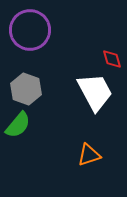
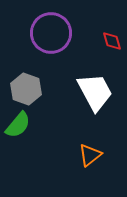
purple circle: moved 21 px right, 3 px down
red diamond: moved 18 px up
orange triangle: moved 1 px right; rotated 20 degrees counterclockwise
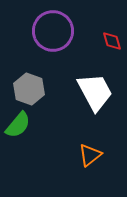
purple circle: moved 2 px right, 2 px up
gray hexagon: moved 3 px right
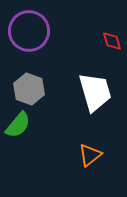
purple circle: moved 24 px left
white trapezoid: rotated 12 degrees clockwise
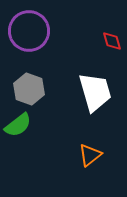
green semicircle: rotated 12 degrees clockwise
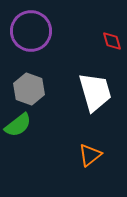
purple circle: moved 2 px right
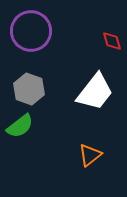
white trapezoid: rotated 54 degrees clockwise
green semicircle: moved 2 px right, 1 px down
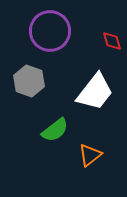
purple circle: moved 19 px right
gray hexagon: moved 8 px up
green semicircle: moved 35 px right, 4 px down
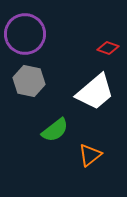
purple circle: moved 25 px left, 3 px down
red diamond: moved 4 px left, 7 px down; rotated 55 degrees counterclockwise
gray hexagon: rotated 8 degrees counterclockwise
white trapezoid: rotated 12 degrees clockwise
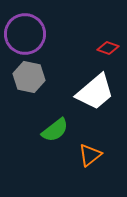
gray hexagon: moved 4 px up
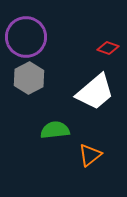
purple circle: moved 1 px right, 3 px down
gray hexagon: moved 1 px down; rotated 20 degrees clockwise
green semicircle: rotated 148 degrees counterclockwise
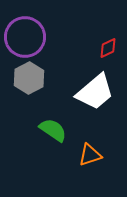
purple circle: moved 1 px left
red diamond: rotated 45 degrees counterclockwise
green semicircle: moved 2 px left; rotated 40 degrees clockwise
orange triangle: rotated 20 degrees clockwise
